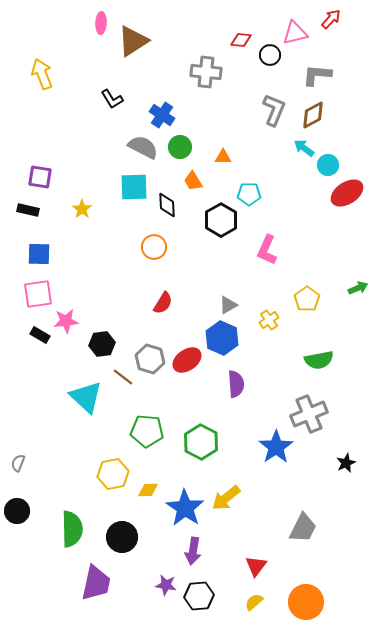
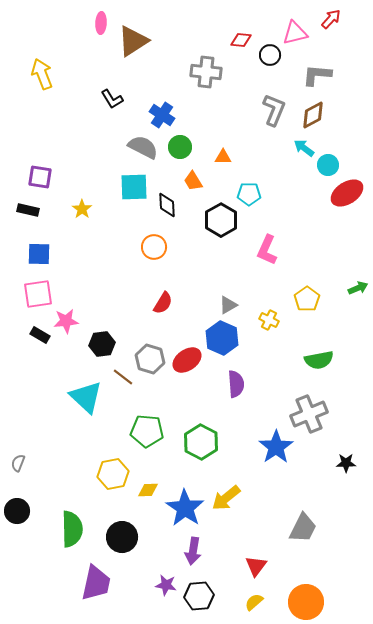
yellow cross at (269, 320): rotated 30 degrees counterclockwise
black star at (346, 463): rotated 24 degrees clockwise
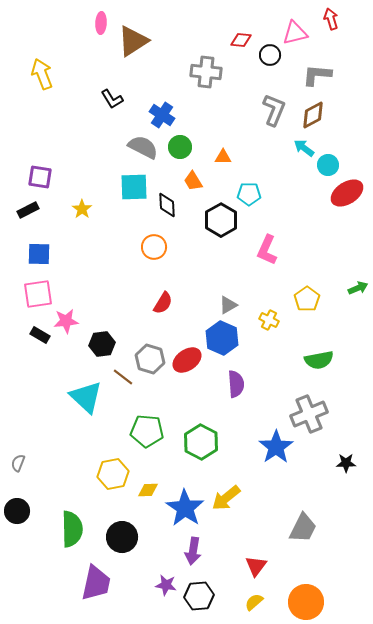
red arrow at (331, 19): rotated 60 degrees counterclockwise
black rectangle at (28, 210): rotated 40 degrees counterclockwise
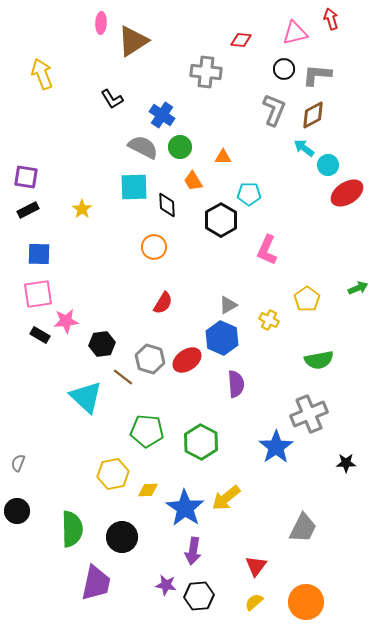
black circle at (270, 55): moved 14 px right, 14 px down
purple square at (40, 177): moved 14 px left
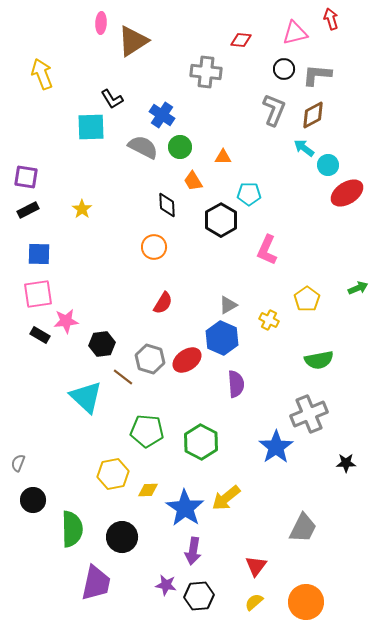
cyan square at (134, 187): moved 43 px left, 60 px up
black circle at (17, 511): moved 16 px right, 11 px up
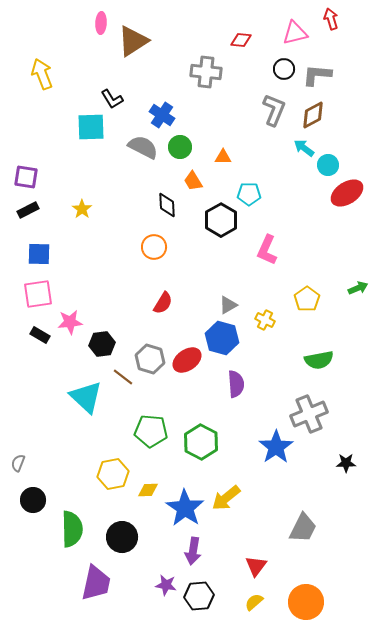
yellow cross at (269, 320): moved 4 px left
pink star at (66, 321): moved 4 px right, 1 px down
blue hexagon at (222, 338): rotated 8 degrees counterclockwise
green pentagon at (147, 431): moved 4 px right
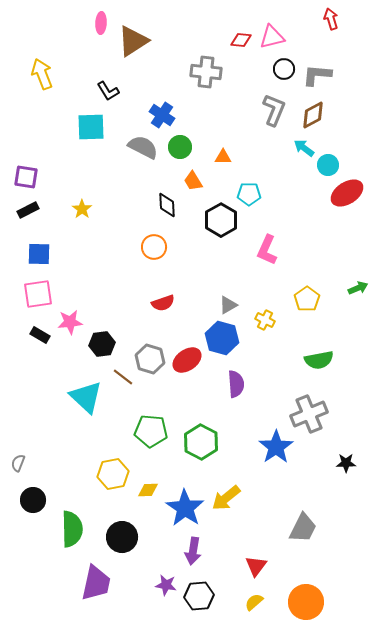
pink triangle at (295, 33): moved 23 px left, 4 px down
black L-shape at (112, 99): moved 4 px left, 8 px up
red semicircle at (163, 303): rotated 40 degrees clockwise
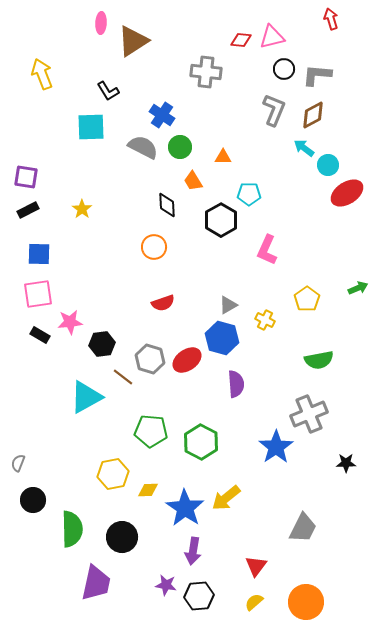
cyan triangle at (86, 397): rotated 48 degrees clockwise
